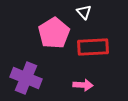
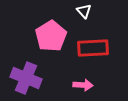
white triangle: moved 1 px up
pink pentagon: moved 3 px left, 3 px down
red rectangle: moved 1 px down
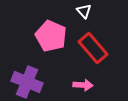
pink pentagon: rotated 16 degrees counterclockwise
red rectangle: rotated 52 degrees clockwise
purple cross: moved 1 px right, 4 px down
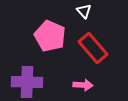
pink pentagon: moved 1 px left
purple cross: rotated 20 degrees counterclockwise
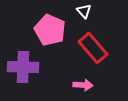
pink pentagon: moved 6 px up
purple cross: moved 4 px left, 15 px up
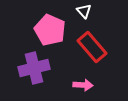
red rectangle: moved 1 px left, 1 px up
purple cross: moved 11 px right, 1 px down; rotated 16 degrees counterclockwise
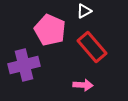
white triangle: rotated 42 degrees clockwise
purple cross: moved 10 px left, 3 px up
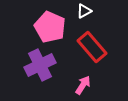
pink pentagon: moved 3 px up
purple cross: moved 16 px right; rotated 12 degrees counterclockwise
pink arrow: rotated 60 degrees counterclockwise
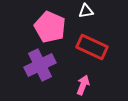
white triangle: moved 2 px right; rotated 21 degrees clockwise
red rectangle: rotated 24 degrees counterclockwise
pink arrow: rotated 12 degrees counterclockwise
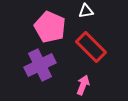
red rectangle: moved 1 px left; rotated 20 degrees clockwise
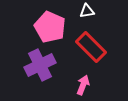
white triangle: moved 1 px right
